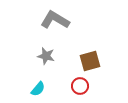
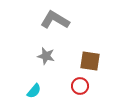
brown square: rotated 25 degrees clockwise
cyan semicircle: moved 4 px left, 2 px down
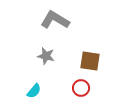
red circle: moved 1 px right, 2 px down
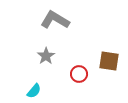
gray star: rotated 24 degrees clockwise
brown square: moved 19 px right
red circle: moved 2 px left, 14 px up
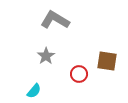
brown square: moved 2 px left
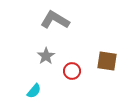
red circle: moved 7 px left, 3 px up
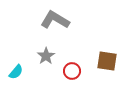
cyan semicircle: moved 18 px left, 19 px up
